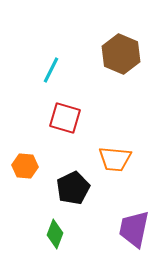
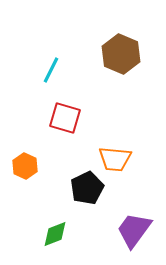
orange hexagon: rotated 20 degrees clockwise
black pentagon: moved 14 px right
purple trapezoid: moved 1 px down; rotated 24 degrees clockwise
green diamond: rotated 48 degrees clockwise
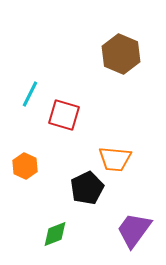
cyan line: moved 21 px left, 24 px down
red square: moved 1 px left, 3 px up
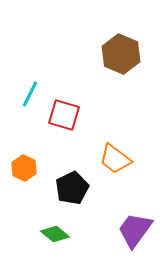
orange trapezoid: rotated 32 degrees clockwise
orange hexagon: moved 1 px left, 2 px down
black pentagon: moved 15 px left
purple trapezoid: moved 1 px right
green diamond: rotated 60 degrees clockwise
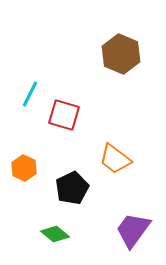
purple trapezoid: moved 2 px left
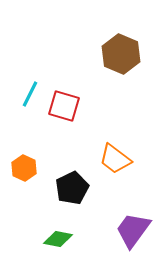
red square: moved 9 px up
green diamond: moved 3 px right, 5 px down; rotated 28 degrees counterclockwise
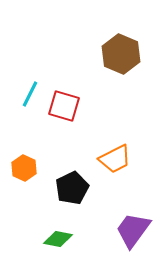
orange trapezoid: rotated 64 degrees counterclockwise
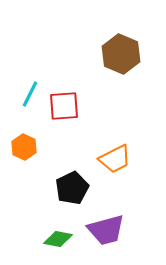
red square: rotated 20 degrees counterclockwise
orange hexagon: moved 21 px up
purple trapezoid: moved 27 px left; rotated 141 degrees counterclockwise
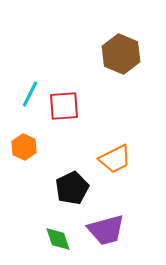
green diamond: rotated 60 degrees clockwise
